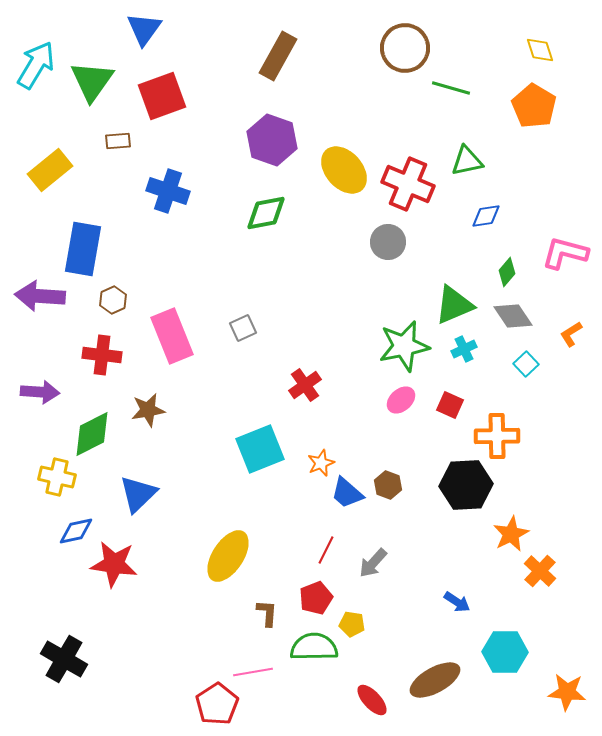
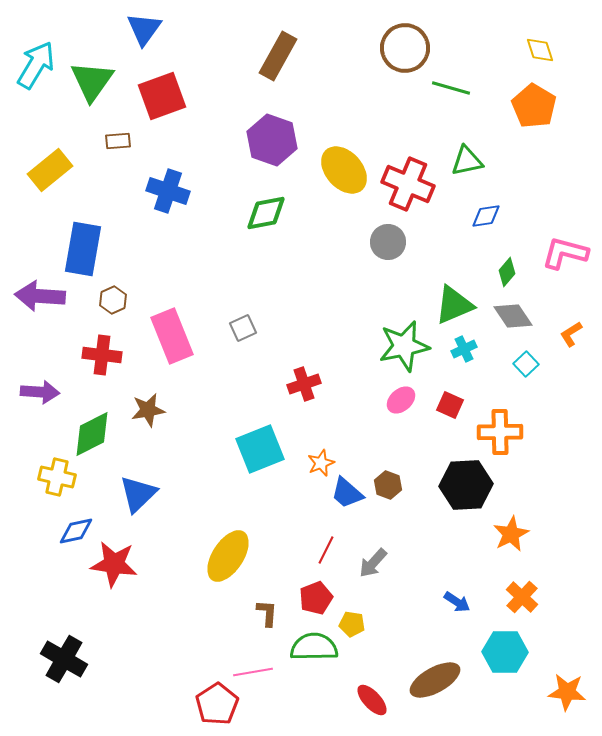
red cross at (305, 385): moved 1 px left, 1 px up; rotated 16 degrees clockwise
orange cross at (497, 436): moved 3 px right, 4 px up
orange cross at (540, 571): moved 18 px left, 26 px down
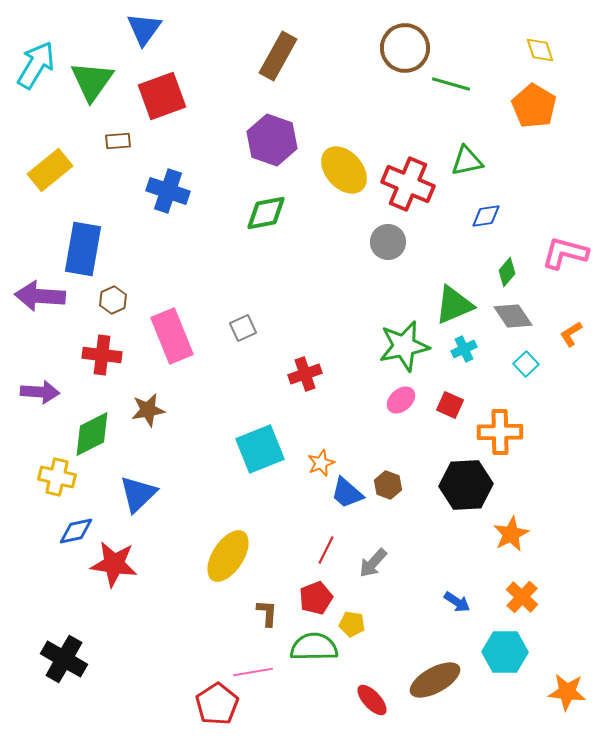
green line at (451, 88): moved 4 px up
red cross at (304, 384): moved 1 px right, 10 px up
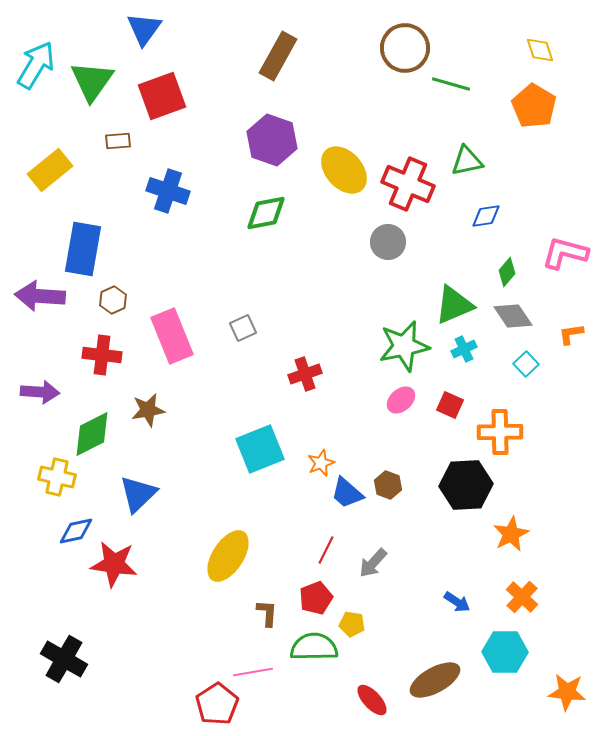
orange L-shape at (571, 334): rotated 24 degrees clockwise
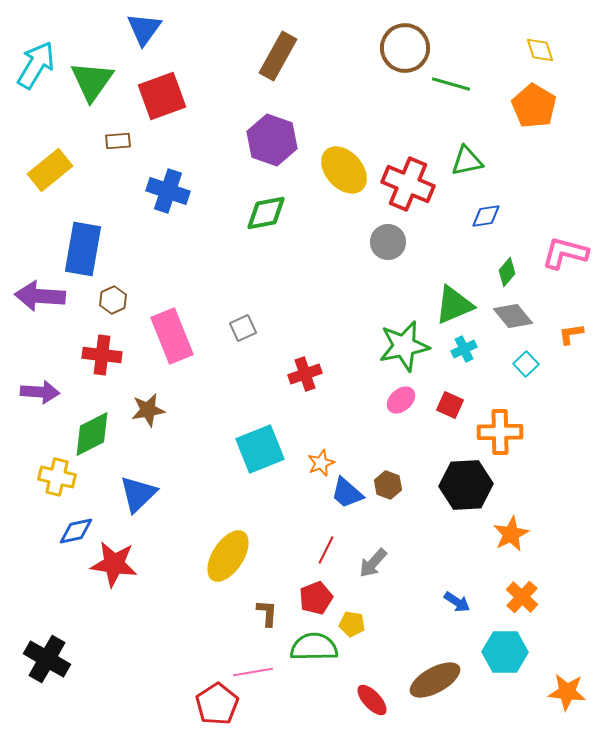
gray diamond at (513, 316): rotated 6 degrees counterclockwise
black cross at (64, 659): moved 17 px left
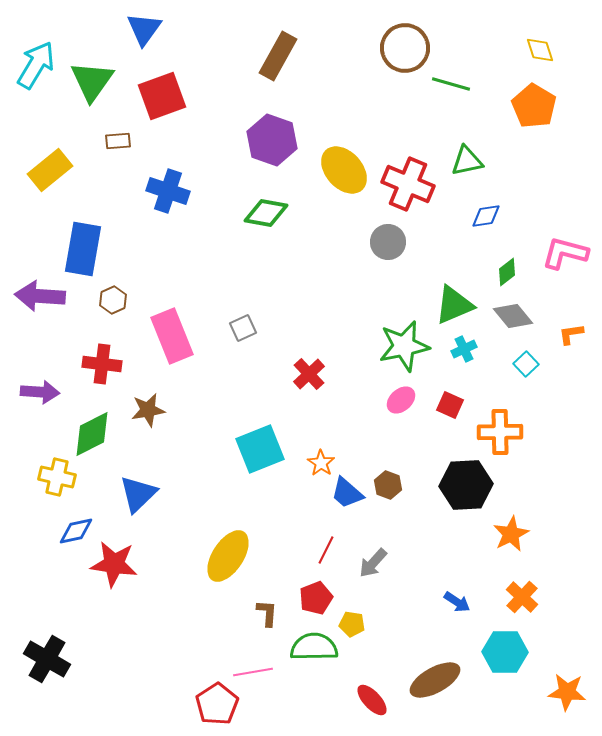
green diamond at (266, 213): rotated 21 degrees clockwise
green diamond at (507, 272): rotated 12 degrees clockwise
red cross at (102, 355): moved 9 px down
red cross at (305, 374): moved 4 px right; rotated 24 degrees counterclockwise
orange star at (321, 463): rotated 16 degrees counterclockwise
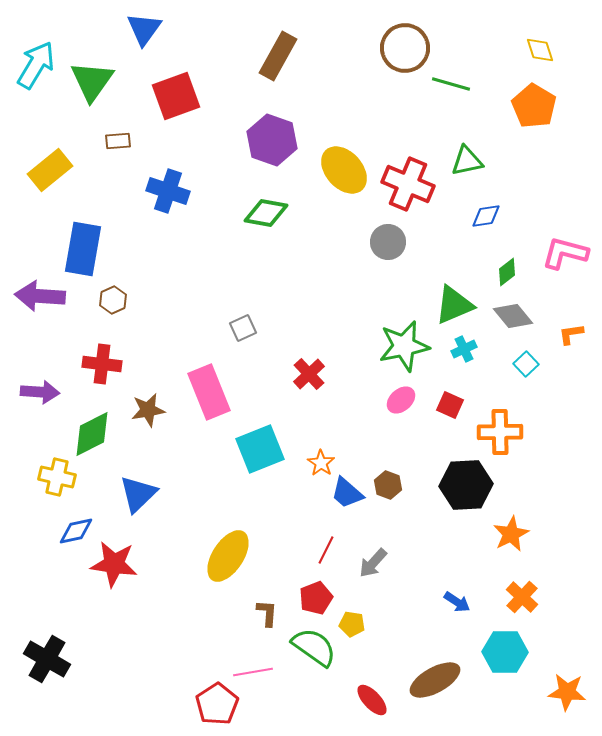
red square at (162, 96): moved 14 px right
pink rectangle at (172, 336): moved 37 px right, 56 px down
green semicircle at (314, 647): rotated 36 degrees clockwise
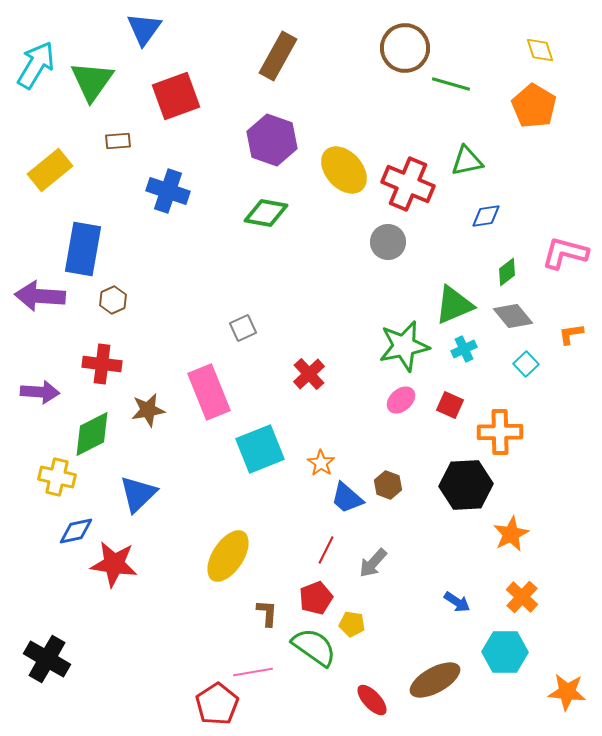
blue trapezoid at (347, 493): moved 5 px down
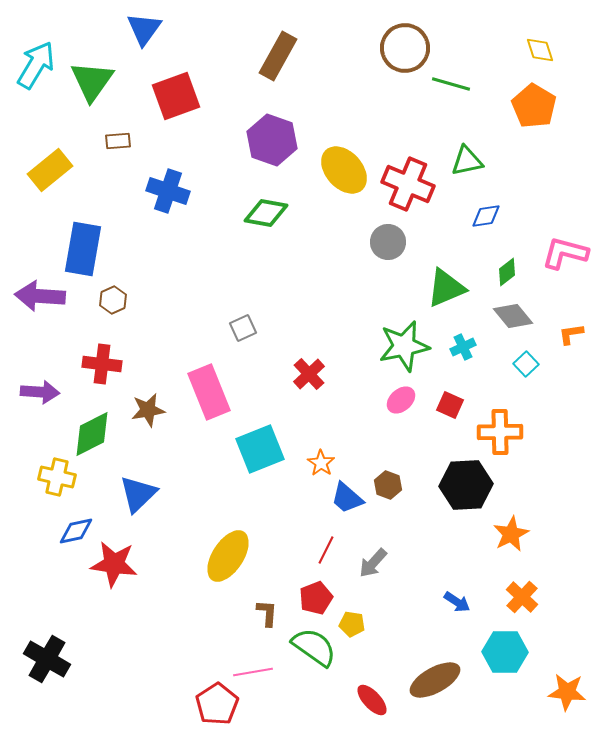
green triangle at (454, 305): moved 8 px left, 17 px up
cyan cross at (464, 349): moved 1 px left, 2 px up
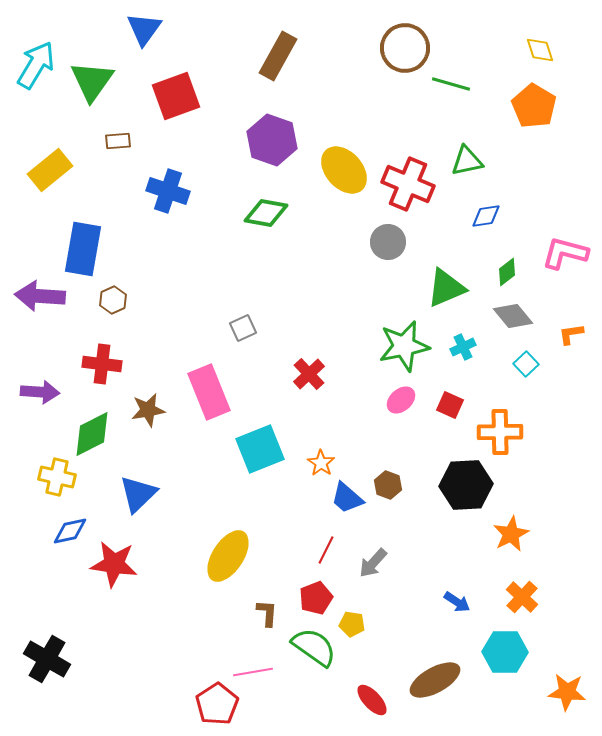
blue diamond at (76, 531): moved 6 px left
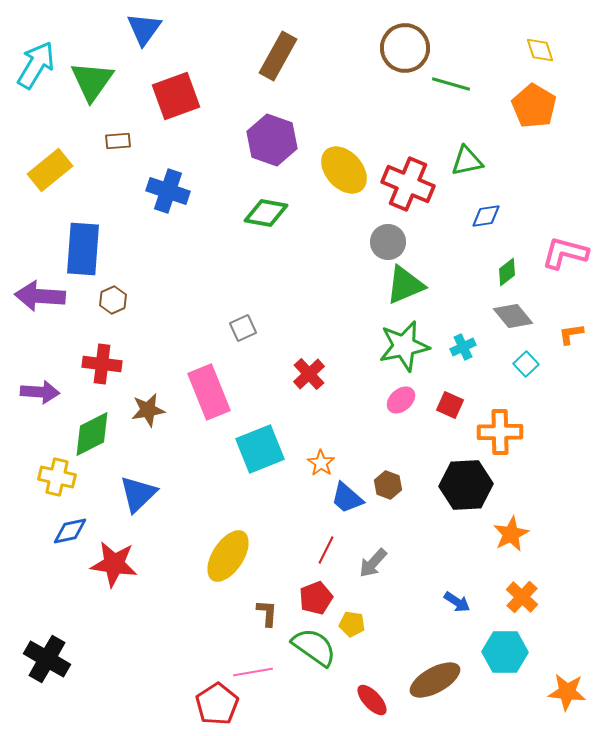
blue rectangle at (83, 249): rotated 6 degrees counterclockwise
green triangle at (446, 288): moved 41 px left, 3 px up
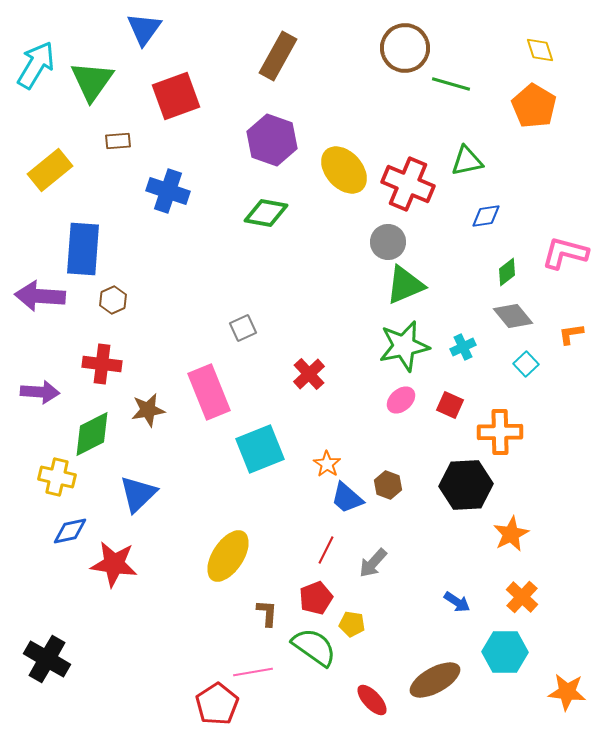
orange star at (321, 463): moved 6 px right, 1 px down
